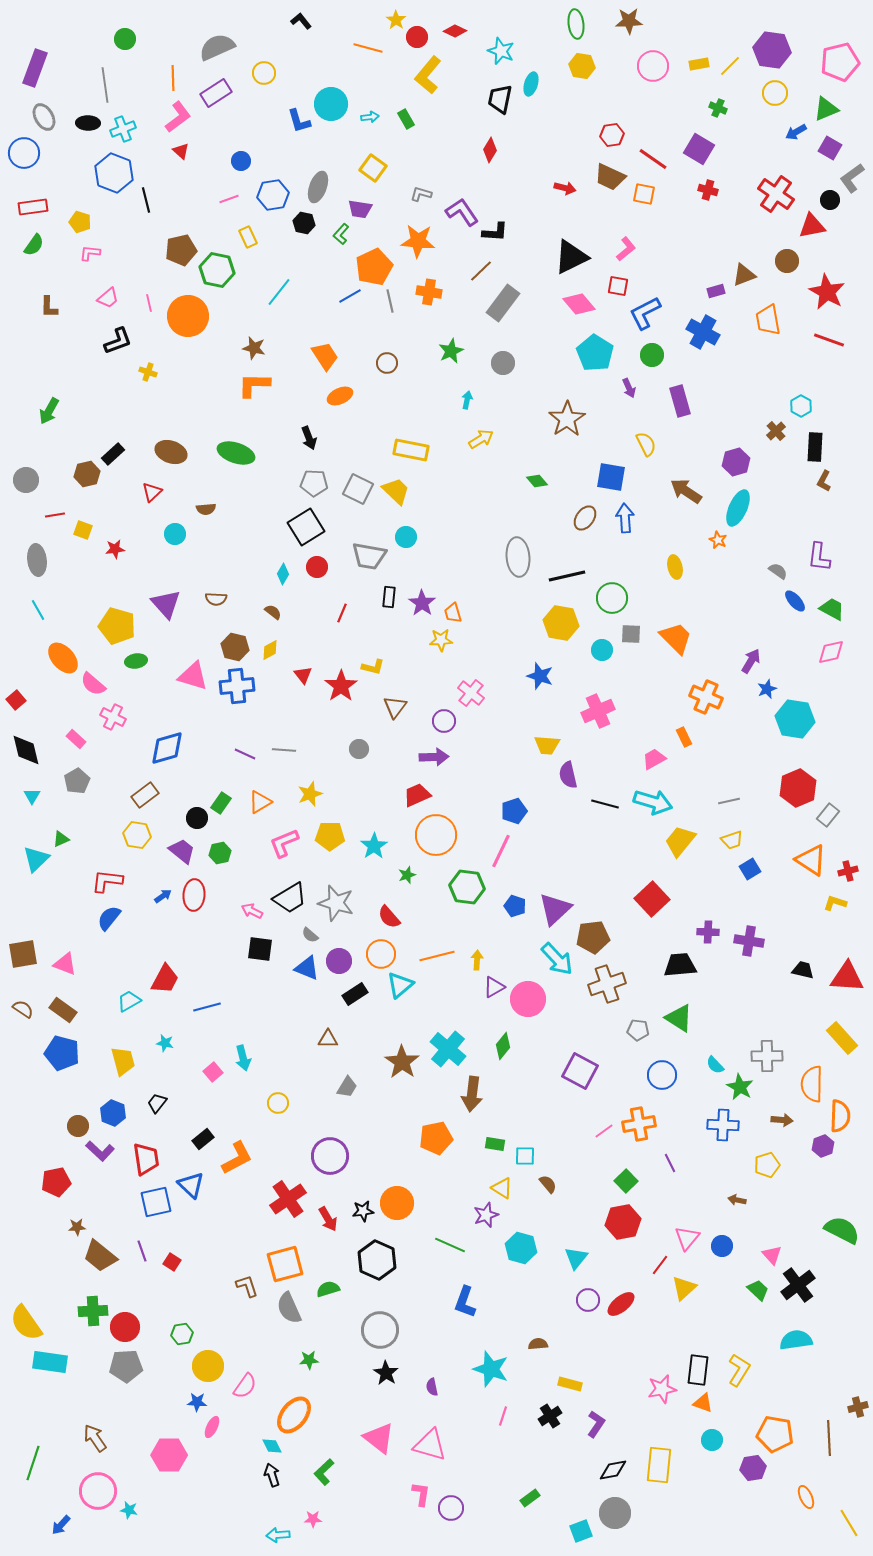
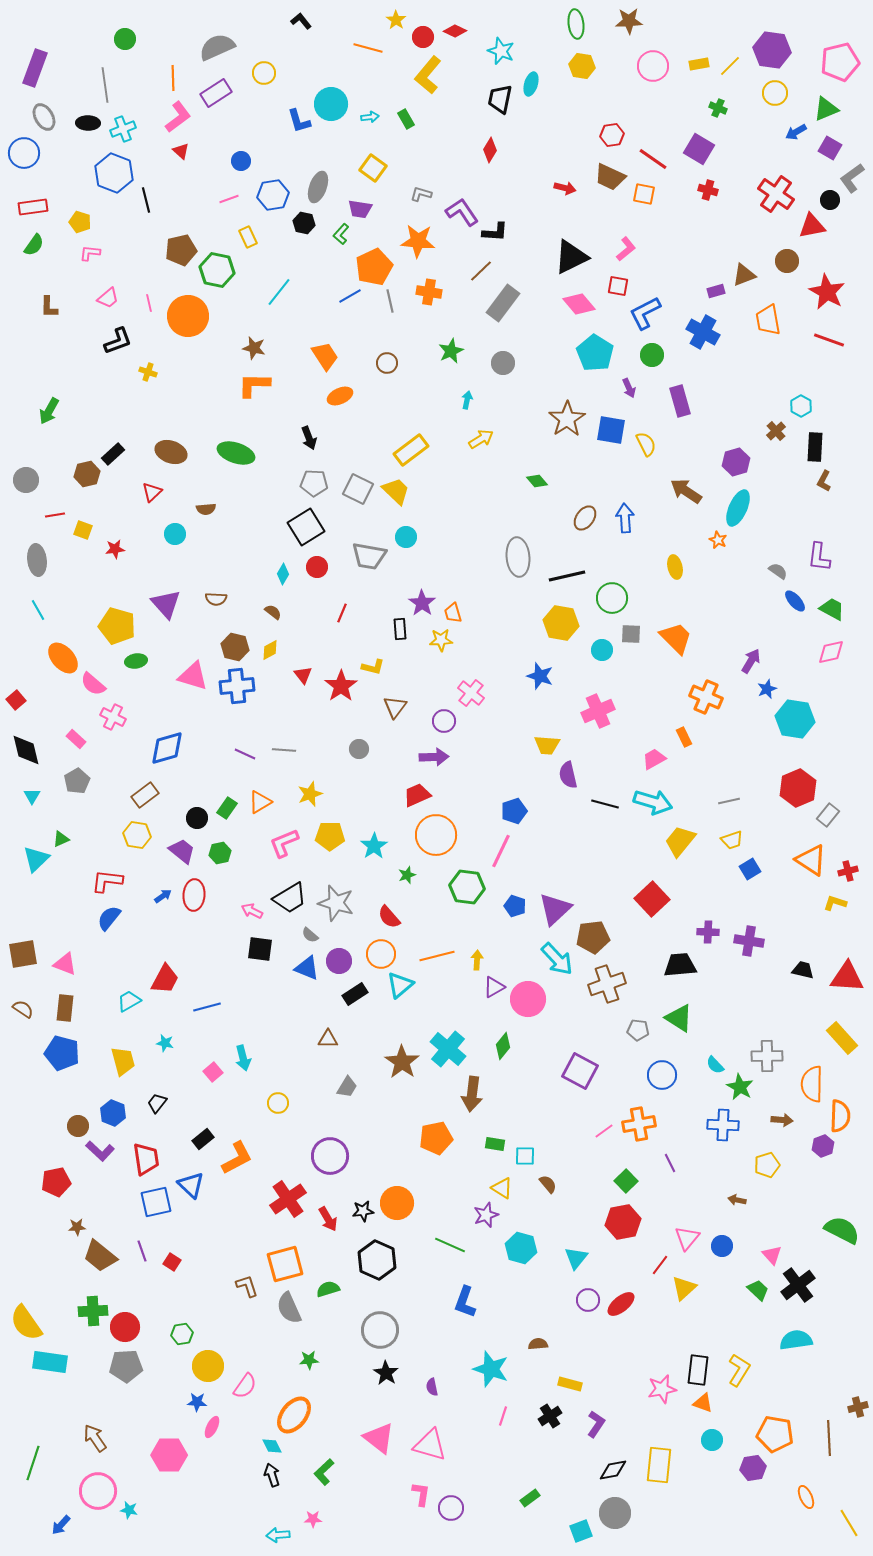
red circle at (417, 37): moved 6 px right
yellow rectangle at (411, 450): rotated 48 degrees counterclockwise
blue square at (611, 477): moved 47 px up
black rectangle at (389, 597): moved 11 px right, 32 px down; rotated 10 degrees counterclockwise
green rectangle at (221, 803): moved 6 px right, 5 px down
brown rectangle at (63, 1010): moved 2 px right, 2 px up; rotated 60 degrees clockwise
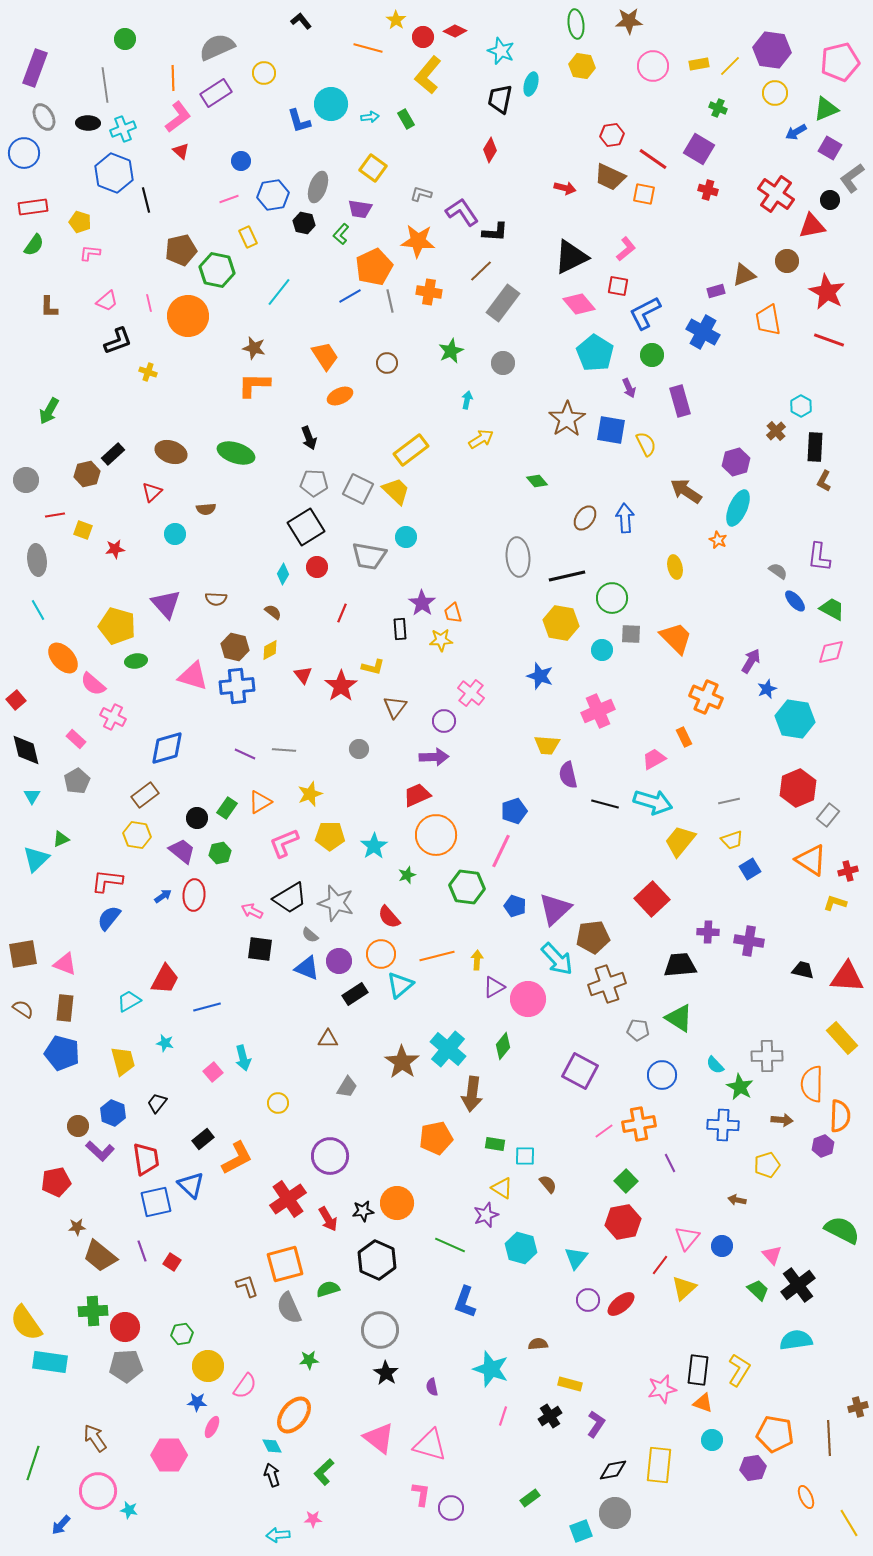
pink trapezoid at (108, 298): moved 1 px left, 3 px down
